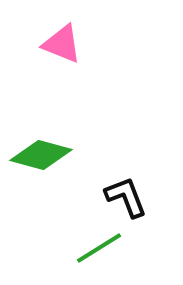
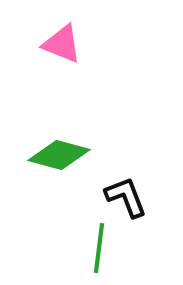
green diamond: moved 18 px right
green line: rotated 51 degrees counterclockwise
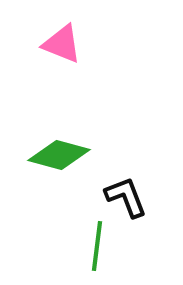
green line: moved 2 px left, 2 px up
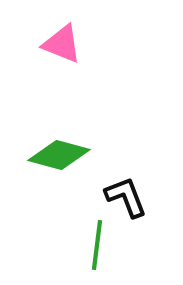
green line: moved 1 px up
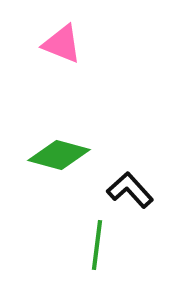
black L-shape: moved 4 px right, 7 px up; rotated 21 degrees counterclockwise
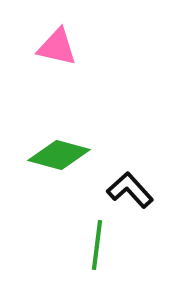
pink triangle: moved 5 px left, 3 px down; rotated 9 degrees counterclockwise
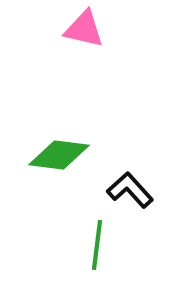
pink triangle: moved 27 px right, 18 px up
green diamond: rotated 8 degrees counterclockwise
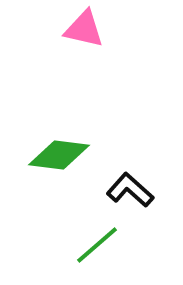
black L-shape: rotated 6 degrees counterclockwise
green line: rotated 42 degrees clockwise
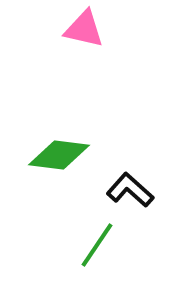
green line: rotated 15 degrees counterclockwise
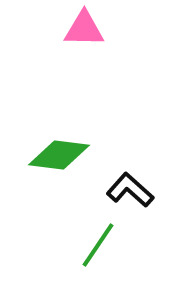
pink triangle: rotated 12 degrees counterclockwise
green line: moved 1 px right
